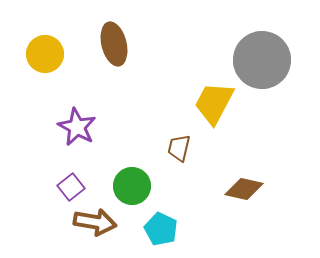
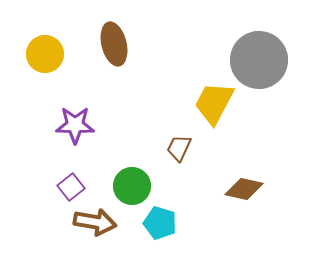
gray circle: moved 3 px left
purple star: moved 2 px left, 2 px up; rotated 27 degrees counterclockwise
brown trapezoid: rotated 12 degrees clockwise
cyan pentagon: moved 1 px left, 6 px up; rotated 8 degrees counterclockwise
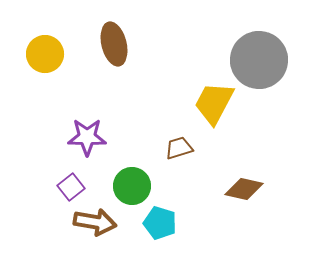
purple star: moved 12 px right, 12 px down
brown trapezoid: rotated 48 degrees clockwise
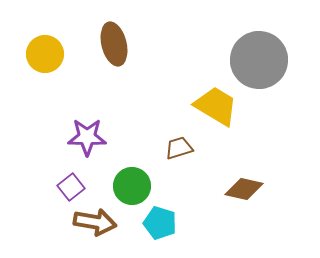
yellow trapezoid: moved 2 px right, 3 px down; rotated 93 degrees clockwise
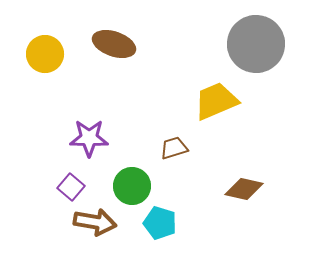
brown ellipse: rotated 57 degrees counterclockwise
gray circle: moved 3 px left, 16 px up
yellow trapezoid: moved 5 px up; rotated 54 degrees counterclockwise
purple star: moved 2 px right, 1 px down
brown trapezoid: moved 5 px left
purple square: rotated 12 degrees counterclockwise
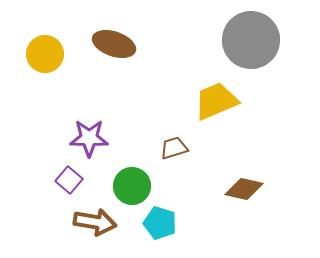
gray circle: moved 5 px left, 4 px up
purple square: moved 2 px left, 7 px up
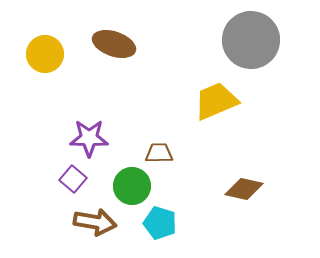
brown trapezoid: moved 15 px left, 5 px down; rotated 16 degrees clockwise
purple square: moved 4 px right, 1 px up
